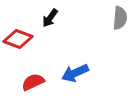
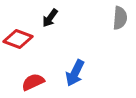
blue arrow: rotated 40 degrees counterclockwise
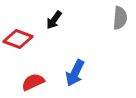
black arrow: moved 4 px right, 2 px down
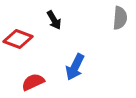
black arrow: rotated 66 degrees counterclockwise
blue arrow: moved 6 px up
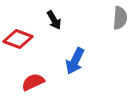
blue arrow: moved 6 px up
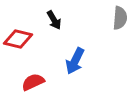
red diamond: rotated 8 degrees counterclockwise
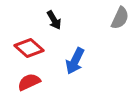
gray semicircle: rotated 20 degrees clockwise
red diamond: moved 11 px right, 9 px down; rotated 28 degrees clockwise
red semicircle: moved 4 px left
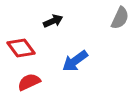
black arrow: moved 1 px left, 1 px down; rotated 84 degrees counterclockwise
red diamond: moved 8 px left; rotated 12 degrees clockwise
blue arrow: rotated 28 degrees clockwise
